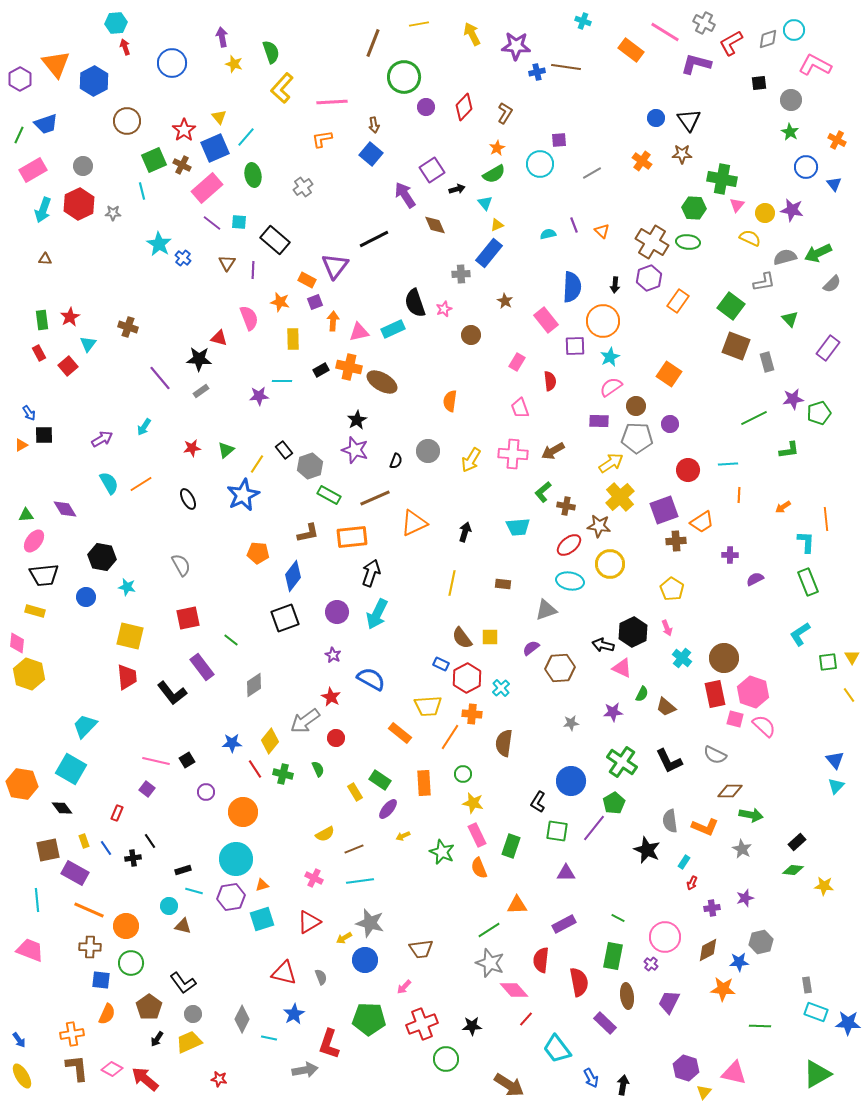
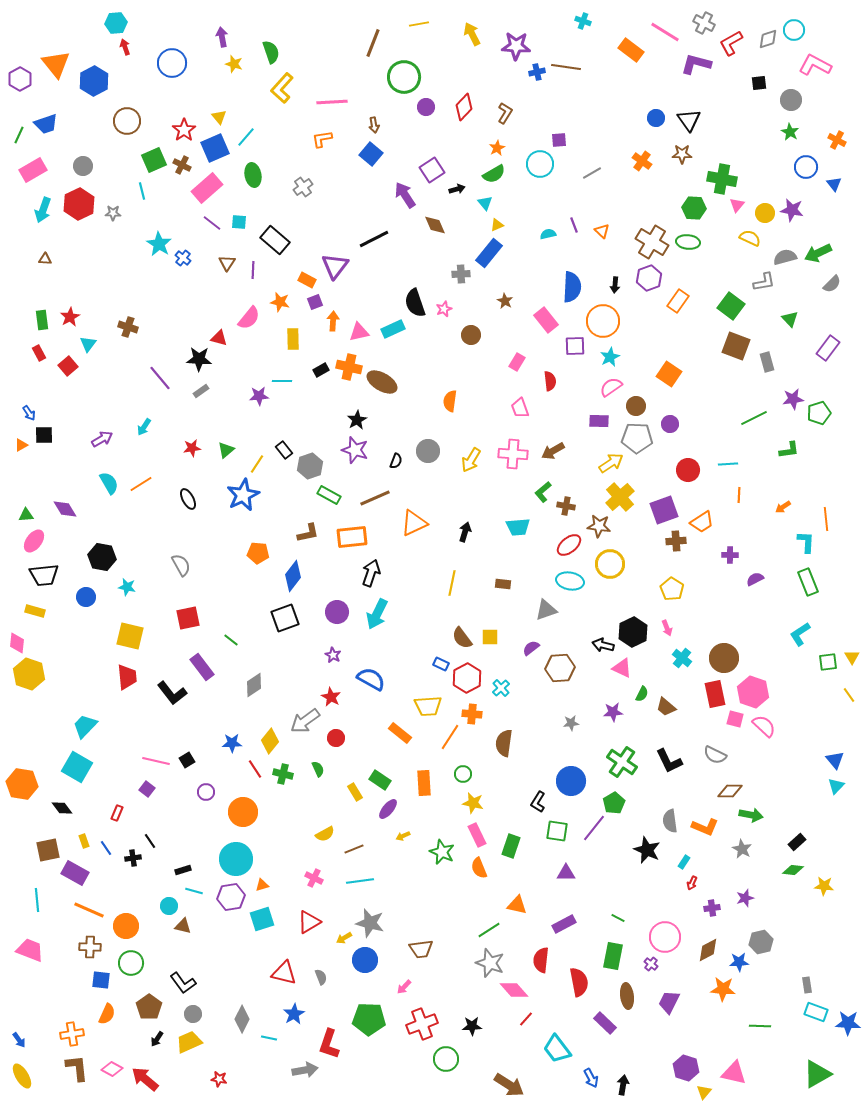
pink semicircle at (249, 318): rotated 60 degrees clockwise
cyan square at (71, 769): moved 6 px right, 2 px up
orange triangle at (517, 905): rotated 15 degrees clockwise
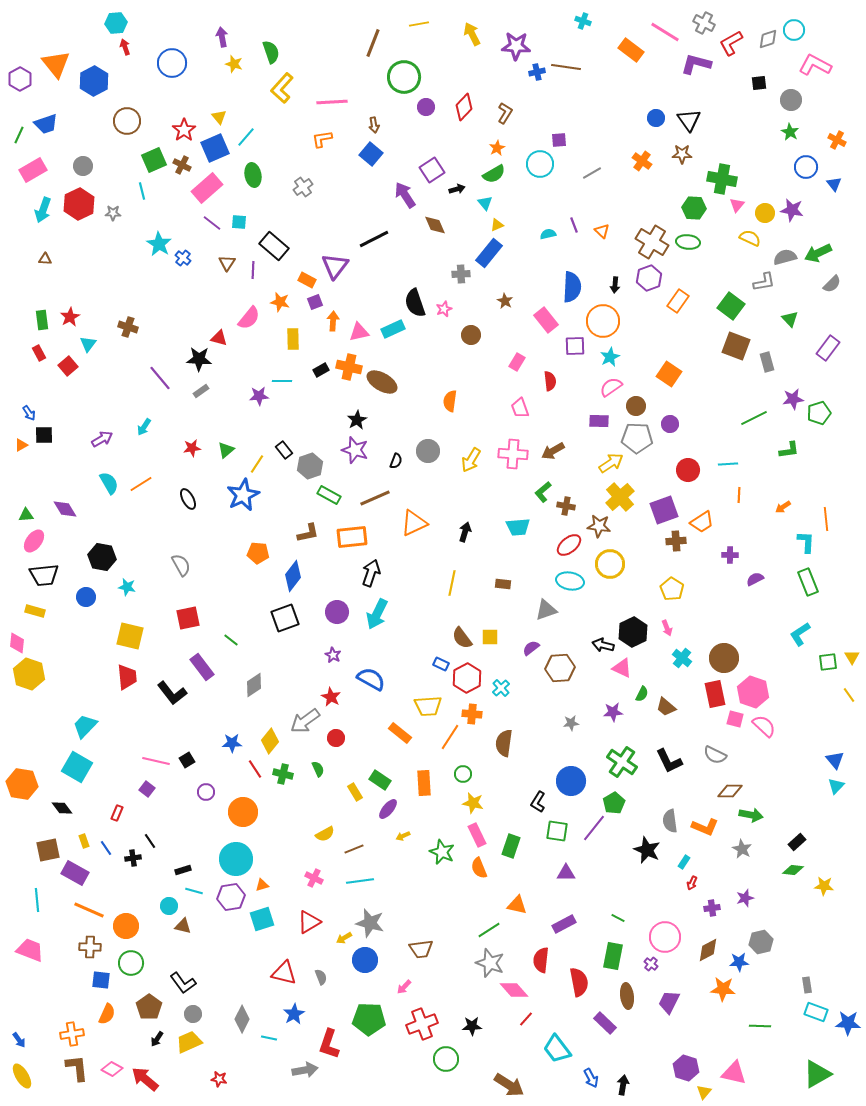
black rectangle at (275, 240): moved 1 px left, 6 px down
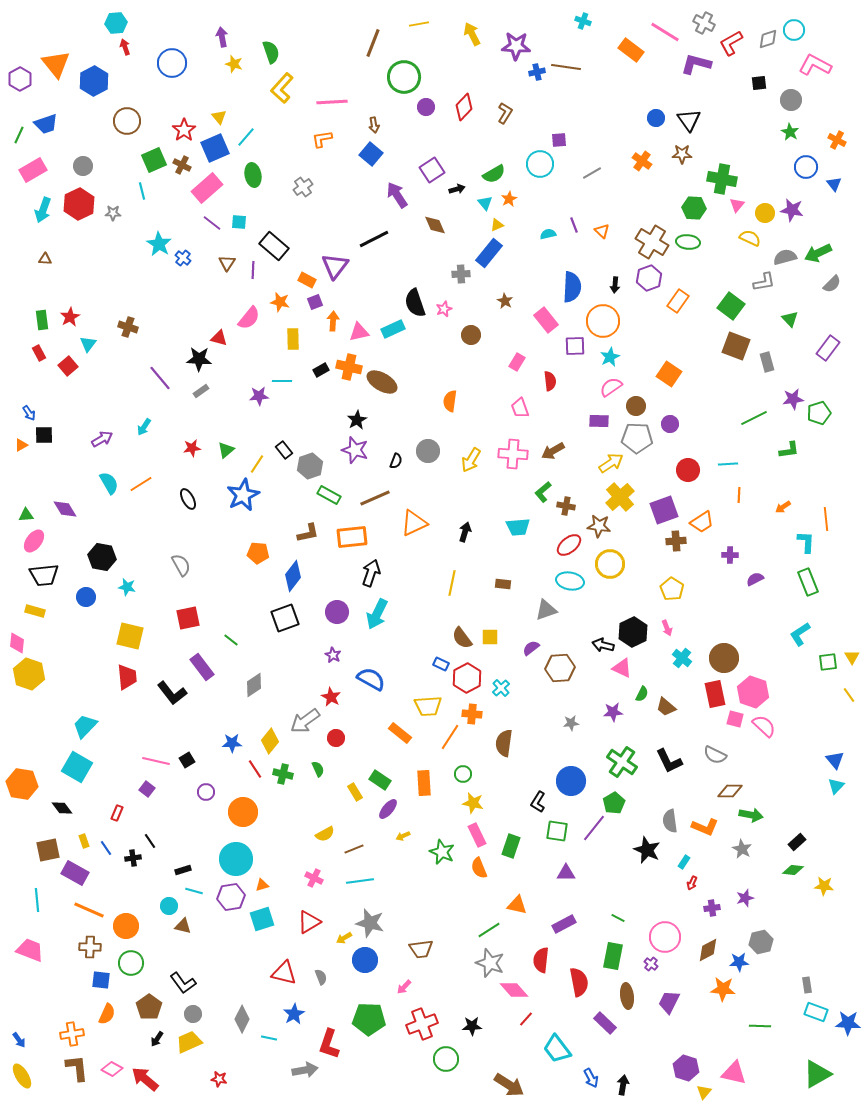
orange star at (497, 148): moved 12 px right, 51 px down
purple arrow at (405, 195): moved 8 px left
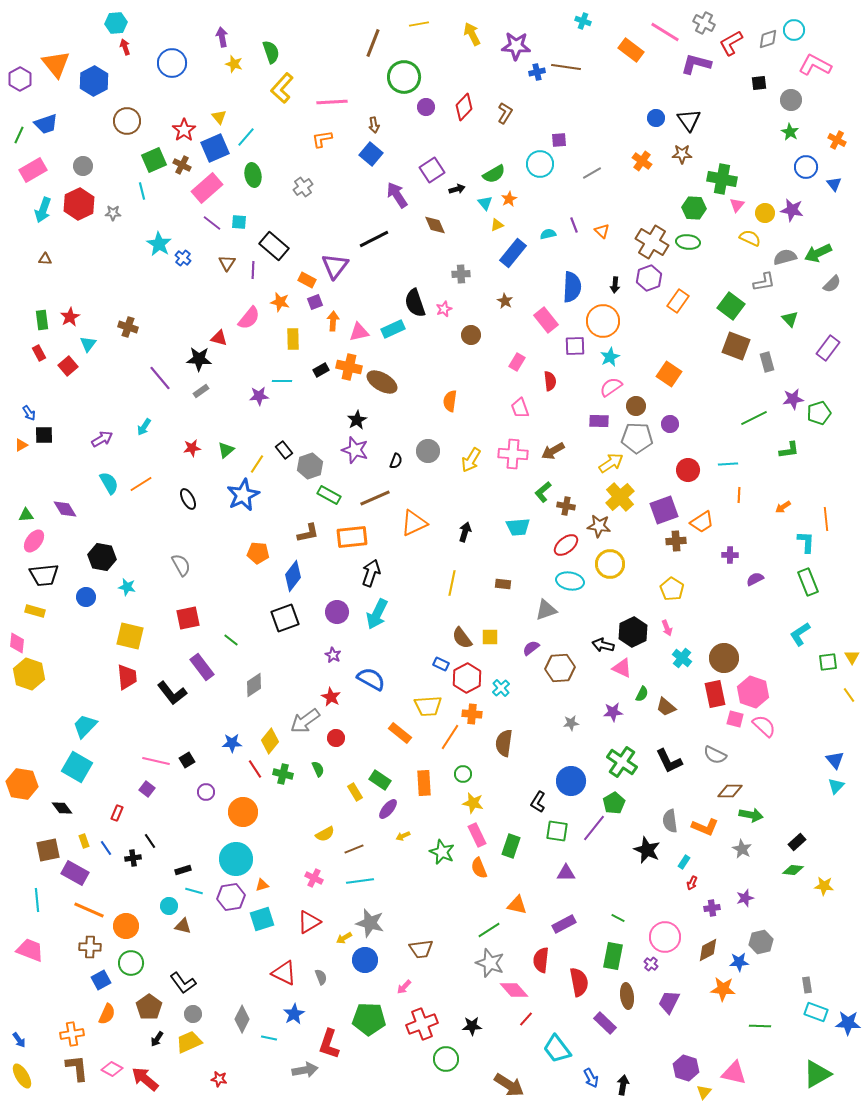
blue rectangle at (489, 253): moved 24 px right
red ellipse at (569, 545): moved 3 px left
red triangle at (284, 973): rotated 12 degrees clockwise
blue square at (101, 980): rotated 36 degrees counterclockwise
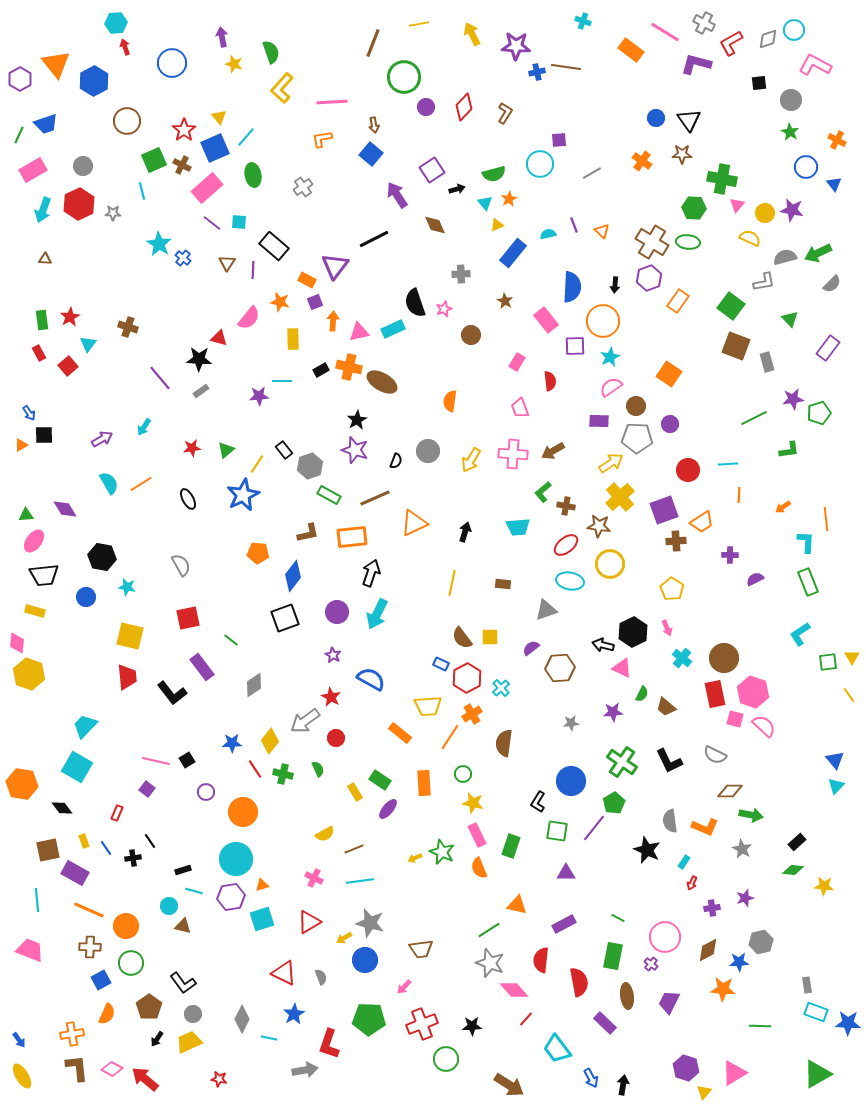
green semicircle at (494, 174): rotated 15 degrees clockwise
orange cross at (472, 714): rotated 36 degrees counterclockwise
yellow arrow at (403, 836): moved 12 px right, 22 px down
pink triangle at (734, 1073): rotated 44 degrees counterclockwise
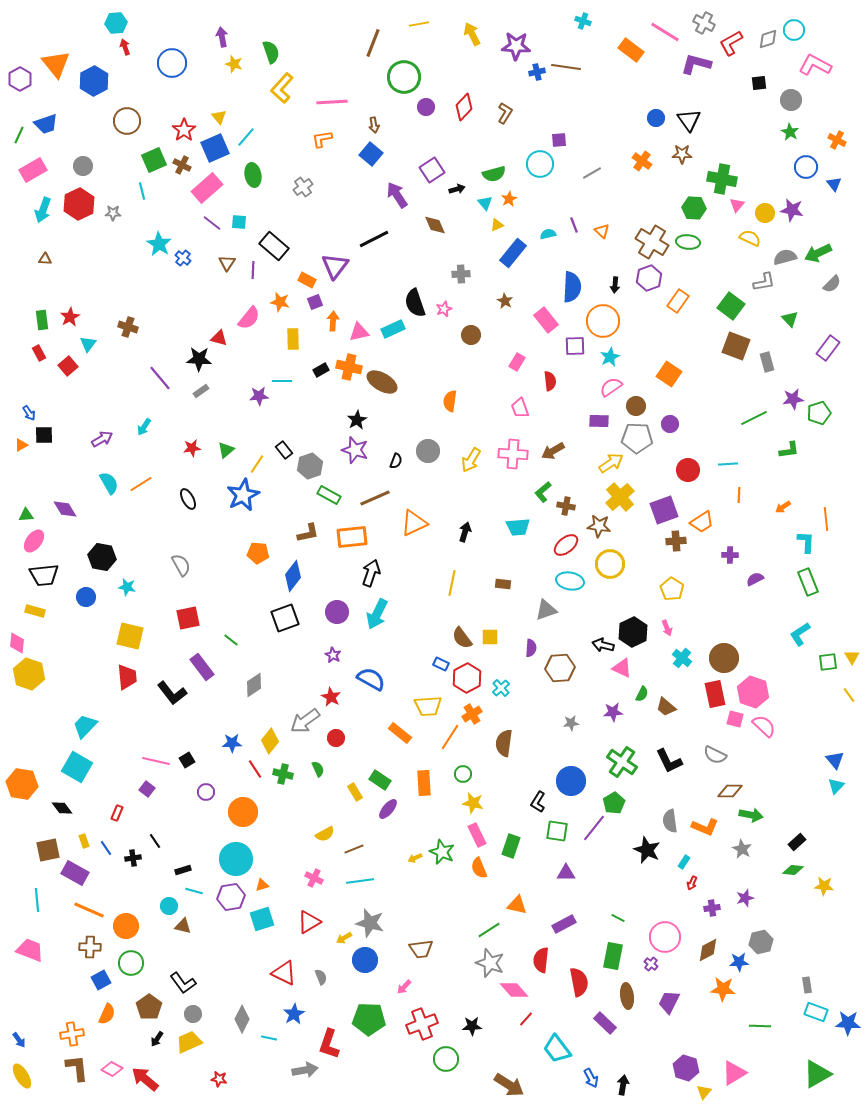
purple semicircle at (531, 648): rotated 132 degrees clockwise
black line at (150, 841): moved 5 px right
